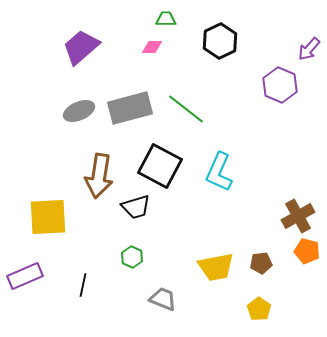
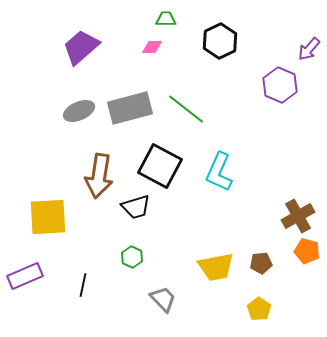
gray trapezoid: rotated 24 degrees clockwise
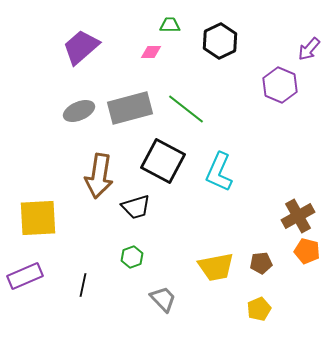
green trapezoid: moved 4 px right, 6 px down
pink diamond: moved 1 px left, 5 px down
black square: moved 3 px right, 5 px up
yellow square: moved 10 px left, 1 px down
green hexagon: rotated 15 degrees clockwise
yellow pentagon: rotated 15 degrees clockwise
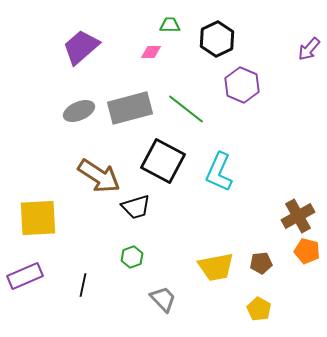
black hexagon: moved 3 px left, 2 px up
purple hexagon: moved 38 px left
brown arrow: rotated 66 degrees counterclockwise
yellow pentagon: rotated 20 degrees counterclockwise
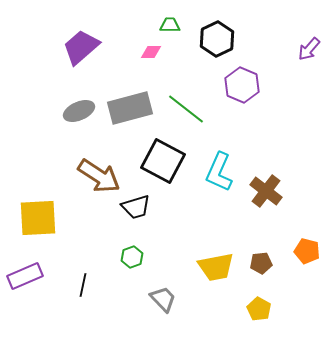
brown cross: moved 32 px left, 25 px up; rotated 24 degrees counterclockwise
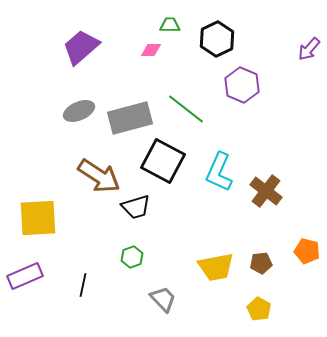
pink diamond: moved 2 px up
gray rectangle: moved 10 px down
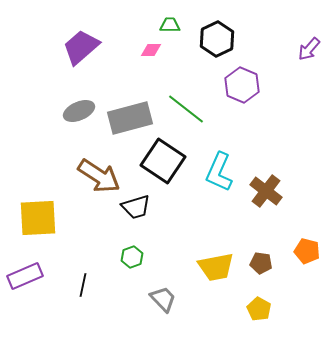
black square: rotated 6 degrees clockwise
brown pentagon: rotated 15 degrees clockwise
